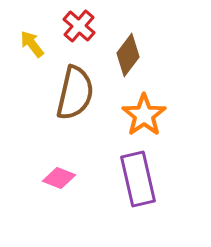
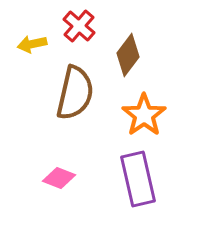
yellow arrow: rotated 64 degrees counterclockwise
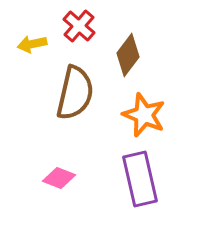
orange star: rotated 15 degrees counterclockwise
purple rectangle: moved 2 px right
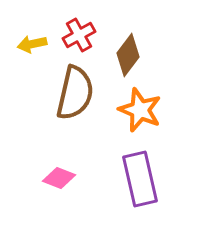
red cross: moved 9 px down; rotated 20 degrees clockwise
orange star: moved 4 px left, 5 px up
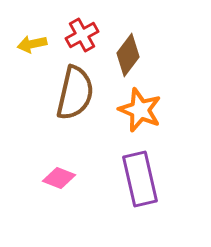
red cross: moved 3 px right
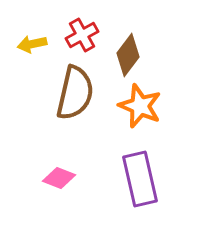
orange star: moved 4 px up
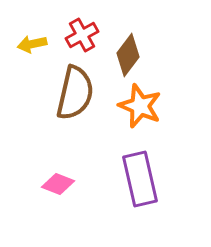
pink diamond: moved 1 px left, 6 px down
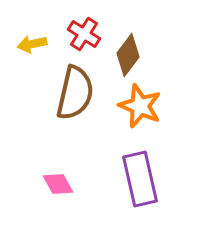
red cross: moved 2 px right, 1 px up; rotated 28 degrees counterclockwise
pink diamond: rotated 40 degrees clockwise
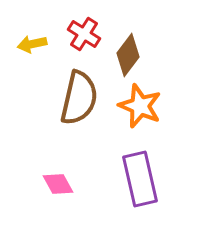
brown semicircle: moved 4 px right, 5 px down
